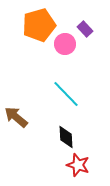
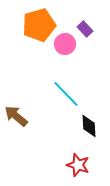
brown arrow: moved 1 px up
black diamond: moved 23 px right, 11 px up
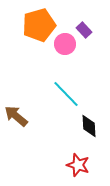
purple rectangle: moved 1 px left, 1 px down
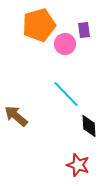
purple rectangle: rotated 35 degrees clockwise
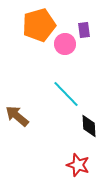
brown arrow: moved 1 px right
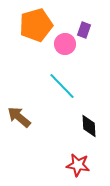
orange pentagon: moved 3 px left
purple rectangle: rotated 28 degrees clockwise
cyan line: moved 4 px left, 8 px up
brown arrow: moved 2 px right, 1 px down
red star: rotated 10 degrees counterclockwise
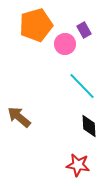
purple rectangle: rotated 49 degrees counterclockwise
cyan line: moved 20 px right
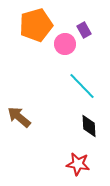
red star: moved 1 px up
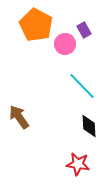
orange pentagon: rotated 28 degrees counterclockwise
brown arrow: rotated 15 degrees clockwise
